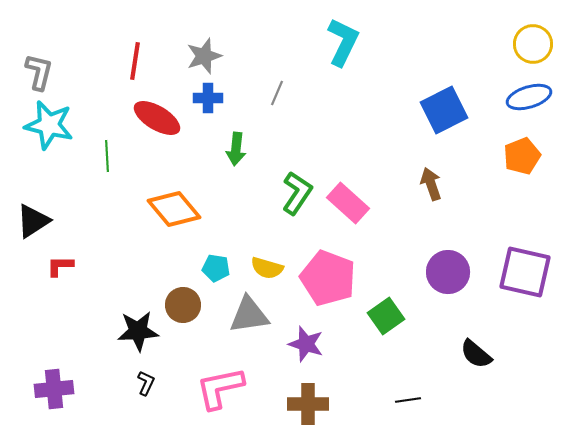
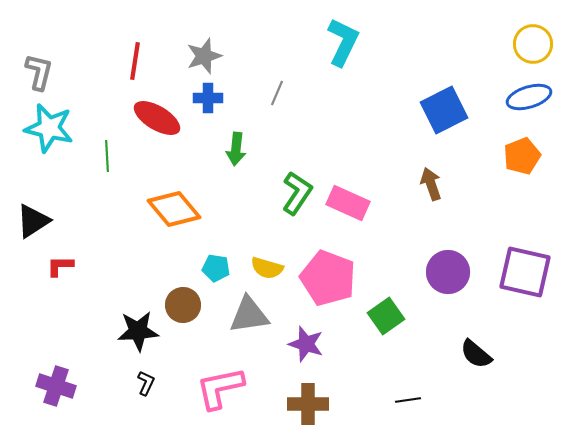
cyan star: moved 3 px down
pink rectangle: rotated 18 degrees counterclockwise
purple cross: moved 2 px right, 3 px up; rotated 24 degrees clockwise
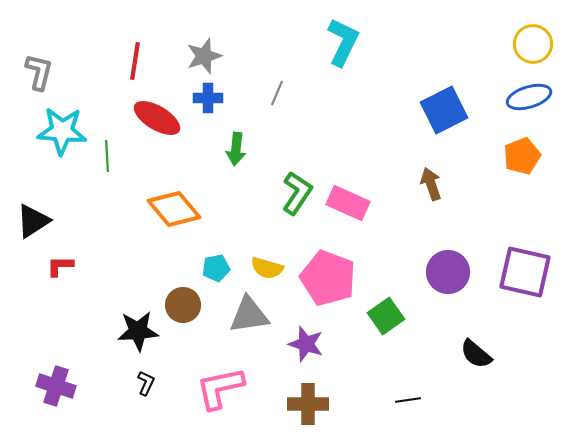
cyan star: moved 13 px right, 3 px down; rotated 9 degrees counterclockwise
cyan pentagon: rotated 20 degrees counterclockwise
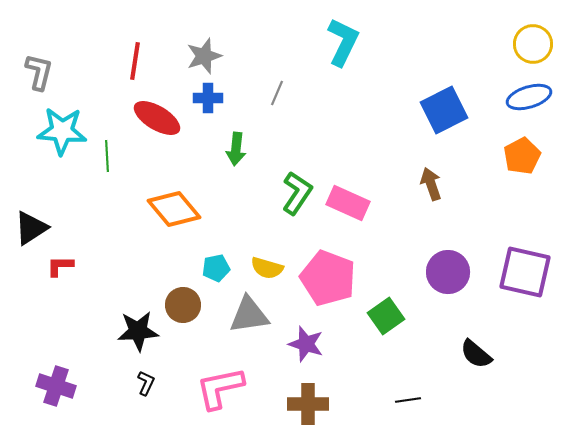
orange pentagon: rotated 6 degrees counterclockwise
black triangle: moved 2 px left, 7 px down
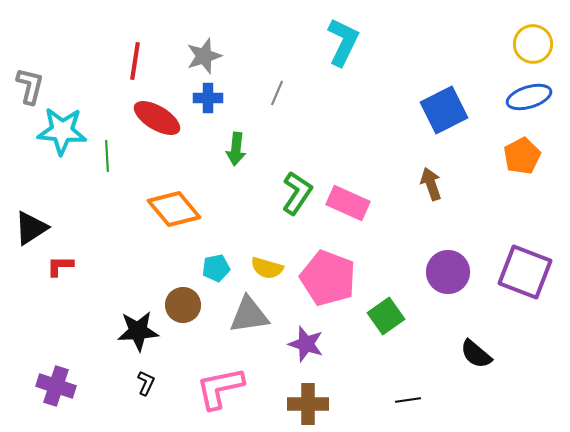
gray L-shape: moved 9 px left, 14 px down
purple square: rotated 8 degrees clockwise
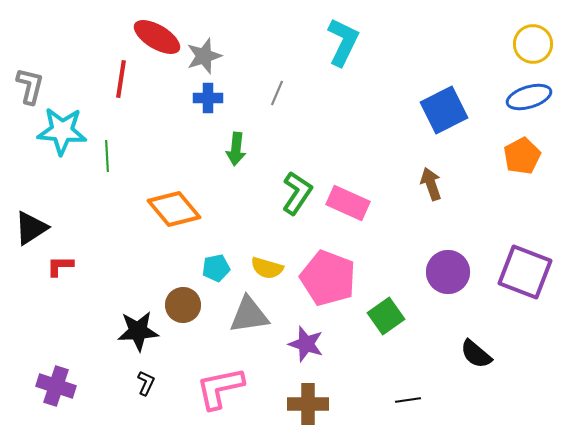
red line: moved 14 px left, 18 px down
red ellipse: moved 81 px up
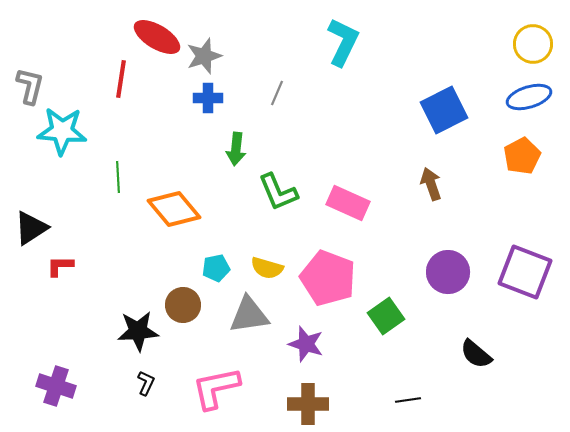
green line: moved 11 px right, 21 px down
green L-shape: moved 19 px left, 1 px up; rotated 123 degrees clockwise
pink L-shape: moved 4 px left
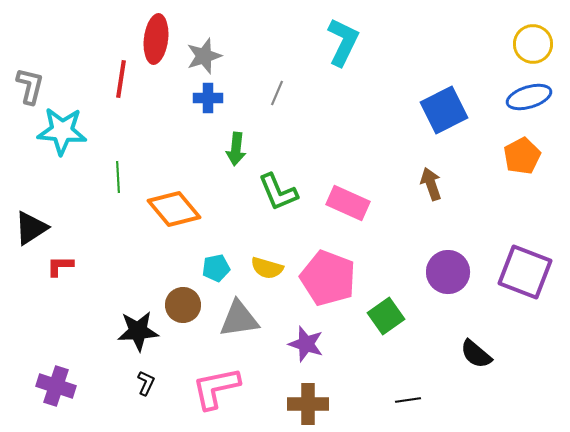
red ellipse: moved 1 px left, 2 px down; rotated 66 degrees clockwise
gray triangle: moved 10 px left, 4 px down
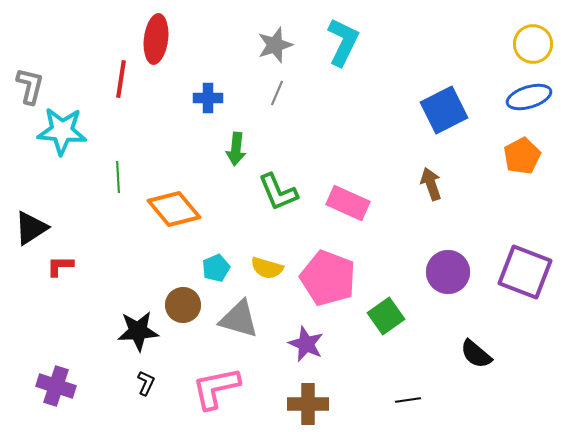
gray star: moved 71 px right, 11 px up
cyan pentagon: rotated 12 degrees counterclockwise
gray triangle: rotated 24 degrees clockwise
purple star: rotated 6 degrees clockwise
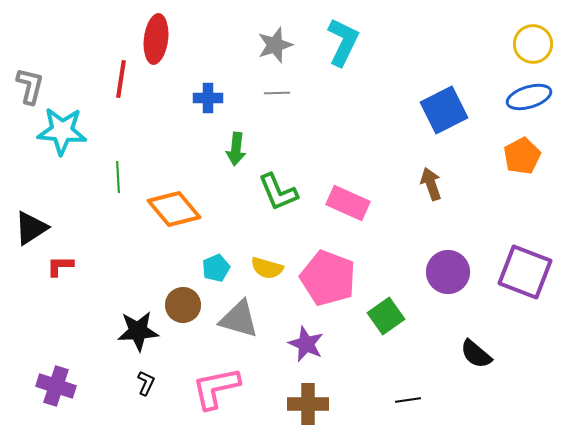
gray line: rotated 65 degrees clockwise
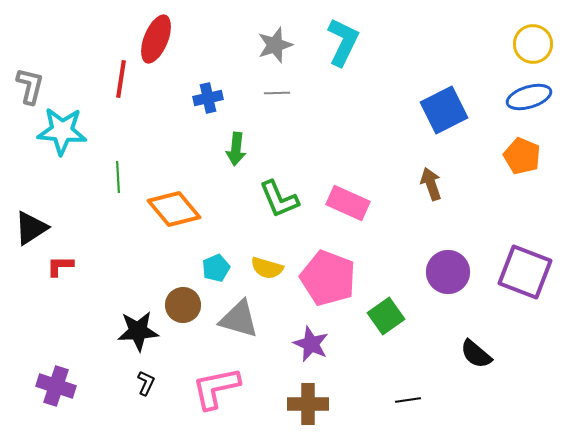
red ellipse: rotated 15 degrees clockwise
blue cross: rotated 12 degrees counterclockwise
orange pentagon: rotated 21 degrees counterclockwise
green L-shape: moved 1 px right, 7 px down
purple star: moved 5 px right
